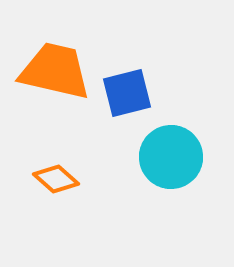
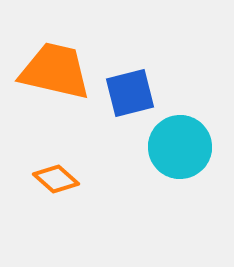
blue square: moved 3 px right
cyan circle: moved 9 px right, 10 px up
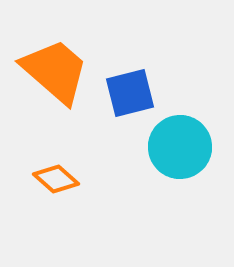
orange trapezoid: rotated 28 degrees clockwise
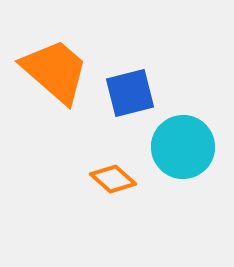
cyan circle: moved 3 px right
orange diamond: moved 57 px right
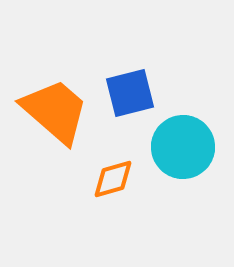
orange trapezoid: moved 40 px down
orange diamond: rotated 57 degrees counterclockwise
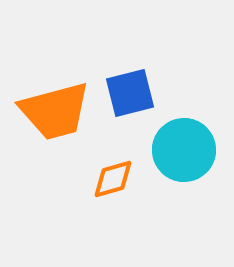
orange trapezoid: rotated 124 degrees clockwise
cyan circle: moved 1 px right, 3 px down
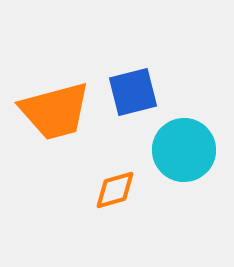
blue square: moved 3 px right, 1 px up
orange diamond: moved 2 px right, 11 px down
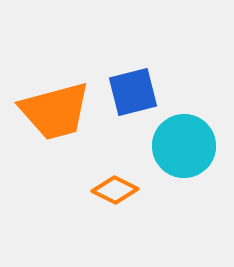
cyan circle: moved 4 px up
orange diamond: rotated 42 degrees clockwise
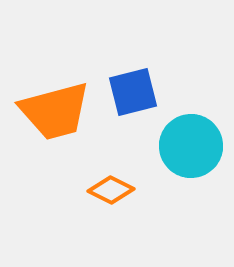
cyan circle: moved 7 px right
orange diamond: moved 4 px left
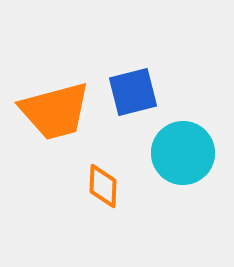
cyan circle: moved 8 px left, 7 px down
orange diamond: moved 8 px left, 4 px up; rotated 66 degrees clockwise
